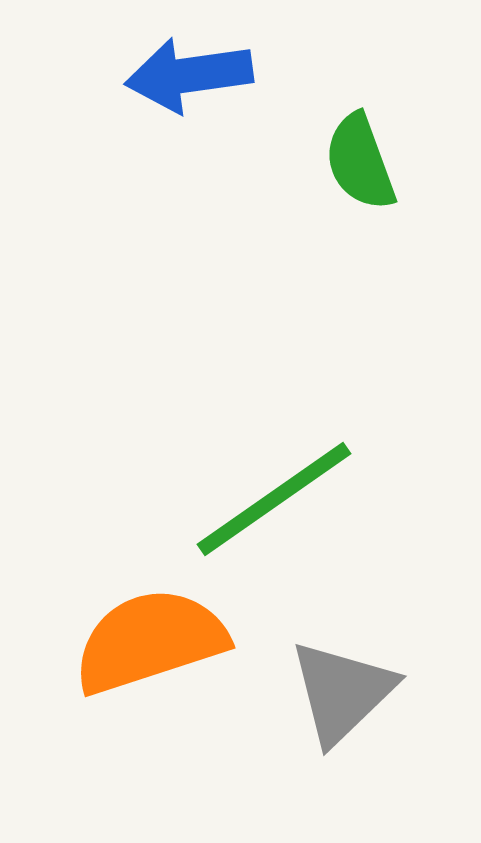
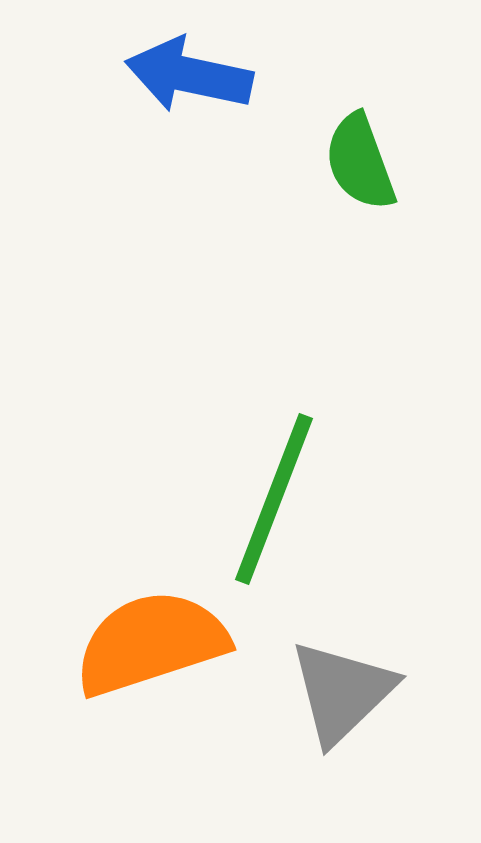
blue arrow: rotated 20 degrees clockwise
green line: rotated 34 degrees counterclockwise
orange semicircle: moved 1 px right, 2 px down
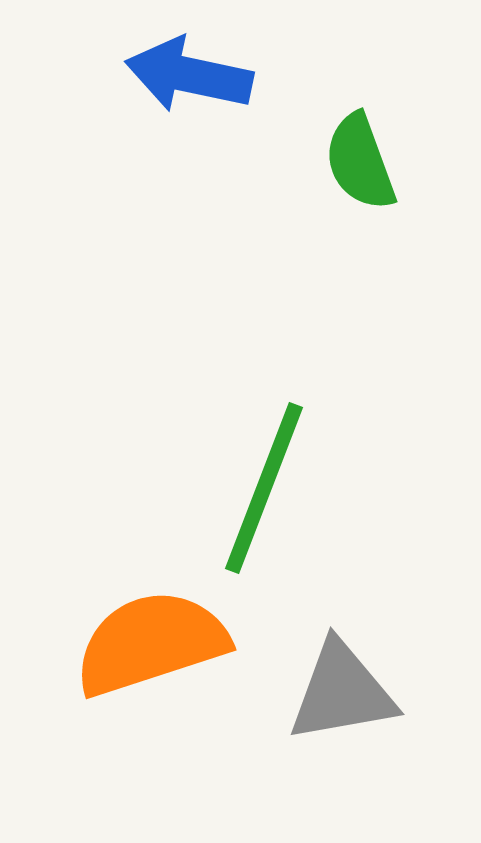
green line: moved 10 px left, 11 px up
gray triangle: rotated 34 degrees clockwise
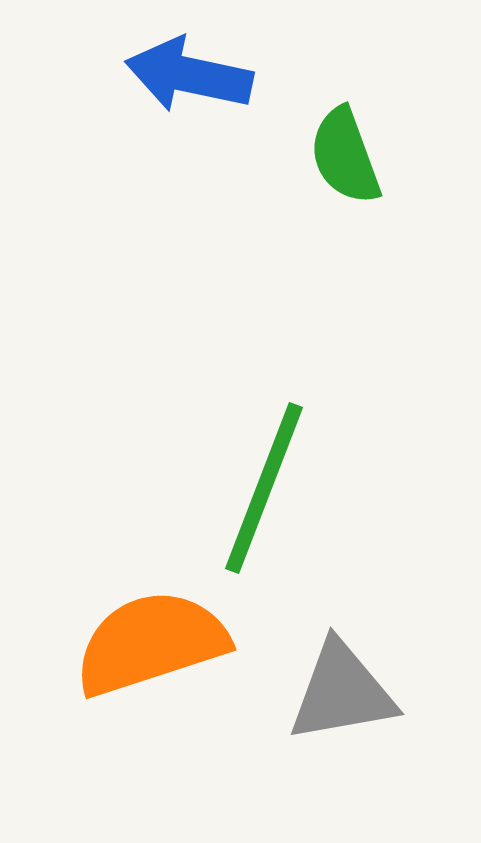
green semicircle: moved 15 px left, 6 px up
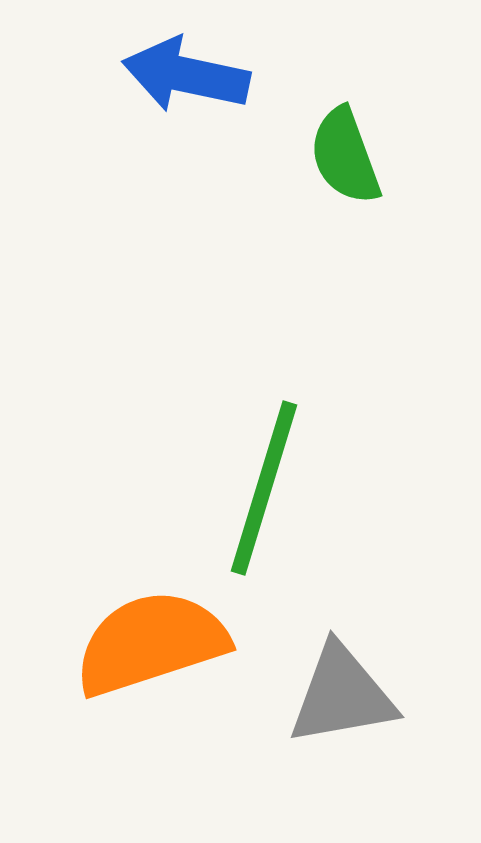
blue arrow: moved 3 px left
green line: rotated 4 degrees counterclockwise
gray triangle: moved 3 px down
